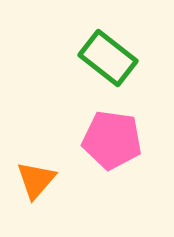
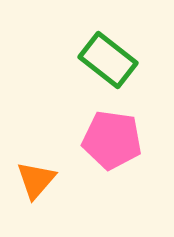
green rectangle: moved 2 px down
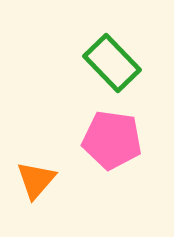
green rectangle: moved 4 px right, 3 px down; rotated 8 degrees clockwise
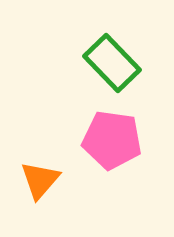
orange triangle: moved 4 px right
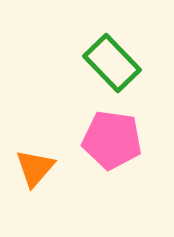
orange triangle: moved 5 px left, 12 px up
